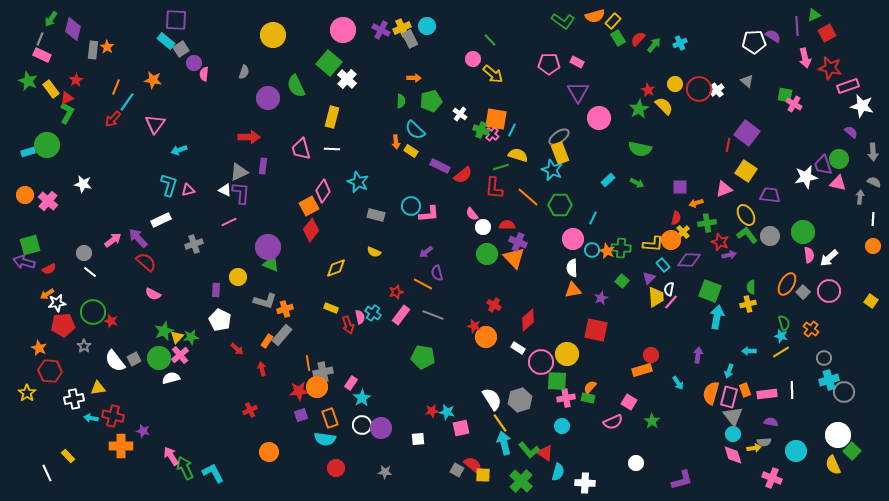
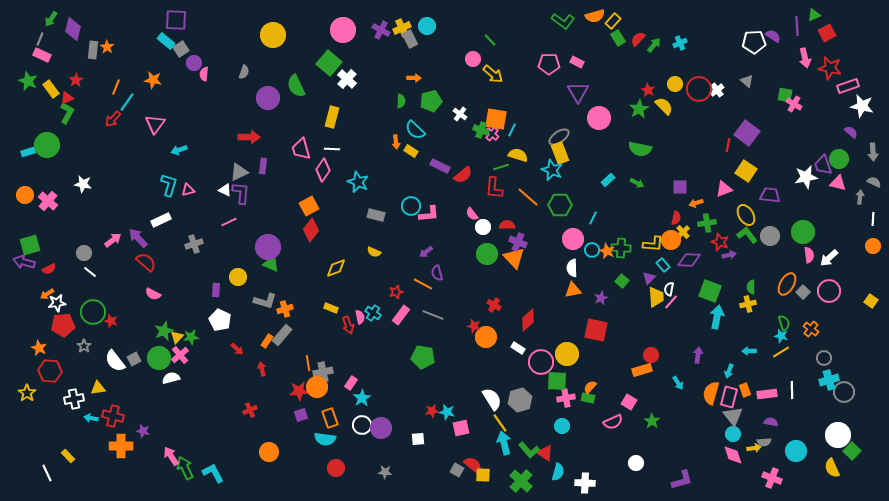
pink diamond at (323, 191): moved 21 px up
yellow semicircle at (833, 465): moved 1 px left, 3 px down
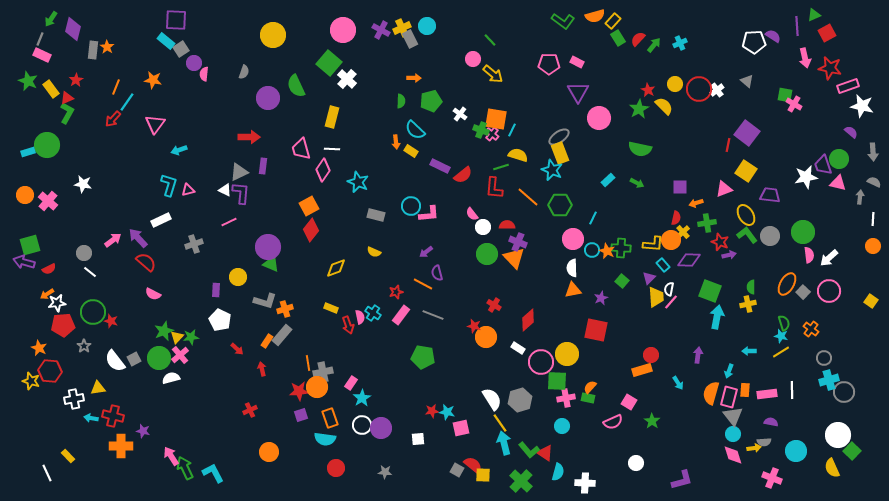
orange rectangle at (745, 390): rotated 24 degrees clockwise
yellow star at (27, 393): moved 4 px right, 12 px up; rotated 18 degrees counterclockwise
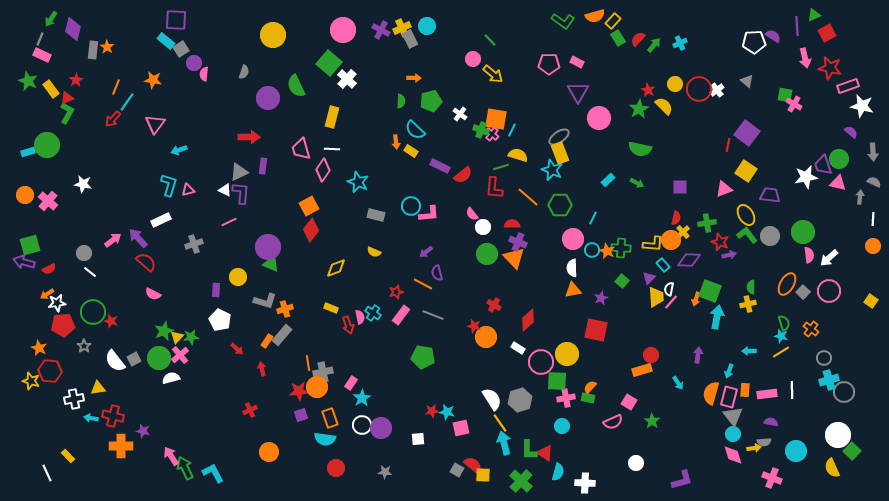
orange arrow at (696, 203): moved 96 px down; rotated 56 degrees counterclockwise
red semicircle at (507, 225): moved 5 px right, 1 px up
green L-shape at (529, 450): rotated 40 degrees clockwise
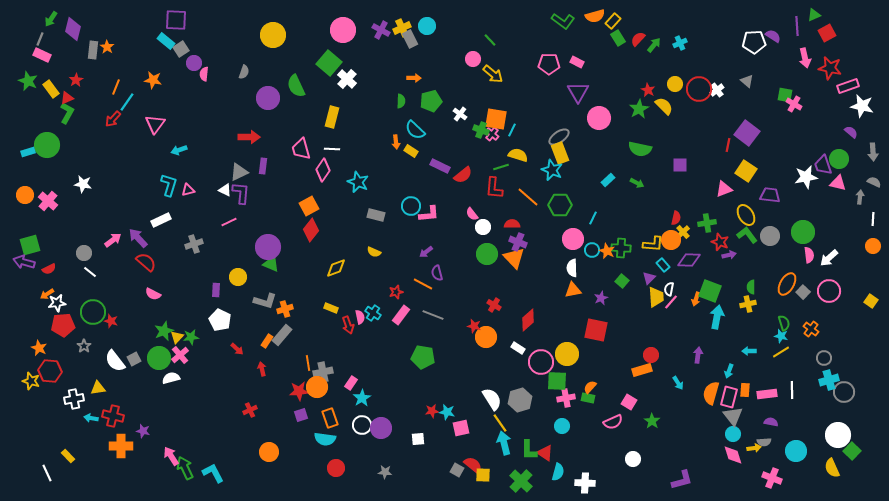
purple square at (680, 187): moved 22 px up
white circle at (636, 463): moved 3 px left, 4 px up
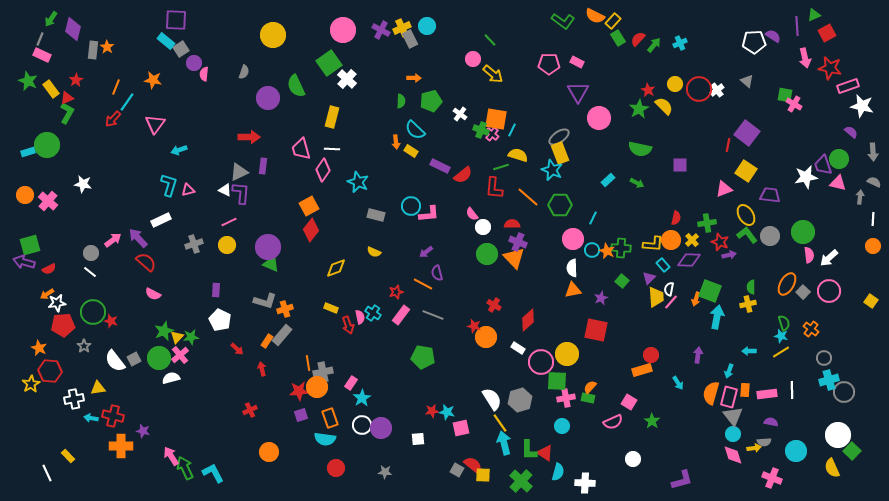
orange semicircle at (595, 16): rotated 42 degrees clockwise
green square at (329, 63): rotated 15 degrees clockwise
yellow cross at (683, 232): moved 9 px right, 8 px down
gray circle at (84, 253): moved 7 px right
yellow circle at (238, 277): moved 11 px left, 32 px up
yellow star at (31, 381): moved 3 px down; rotated 24 degrees clockwise
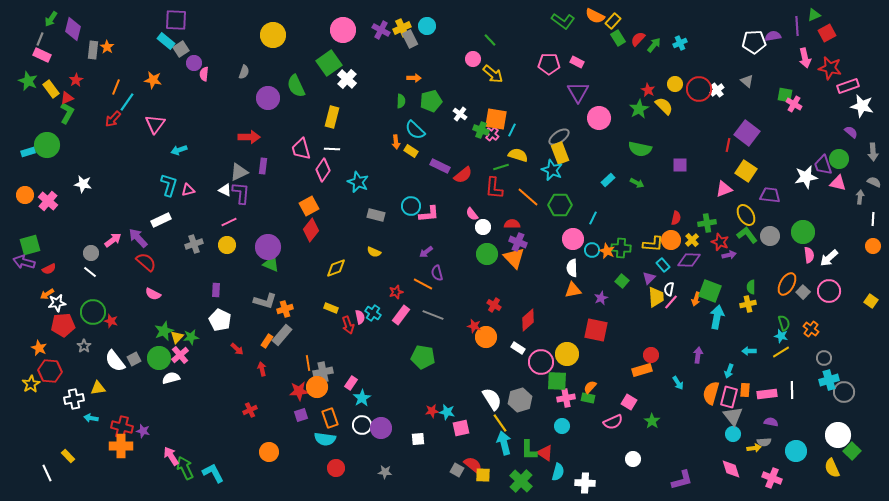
purple semicircle at (773, 36): rotated 42 degrees counterclockwise
red cross at (113, 416): moved 9 px right, 11 px down
pink diamond at (733, 455): moved 2 px left, 14 px down
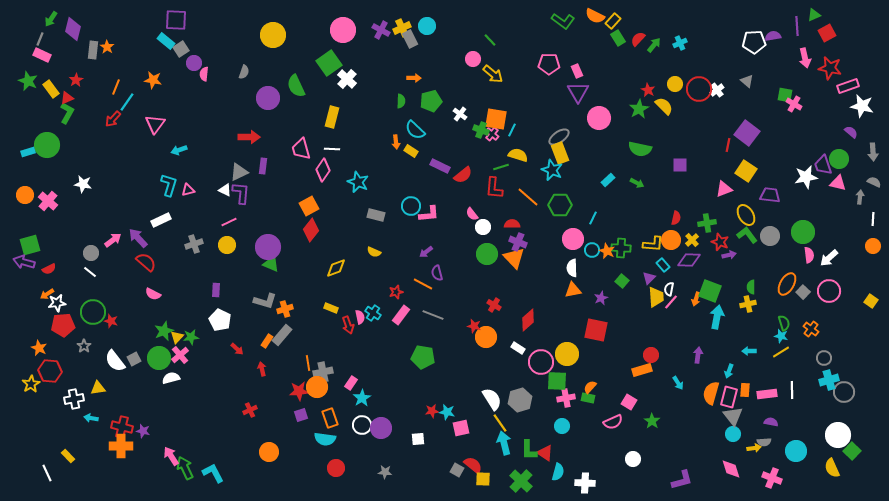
pink rectangle at (577, 62): moved 9 px down; rotated 40 degrees clockwise
yellow square at (483, 475): moved 4 px down
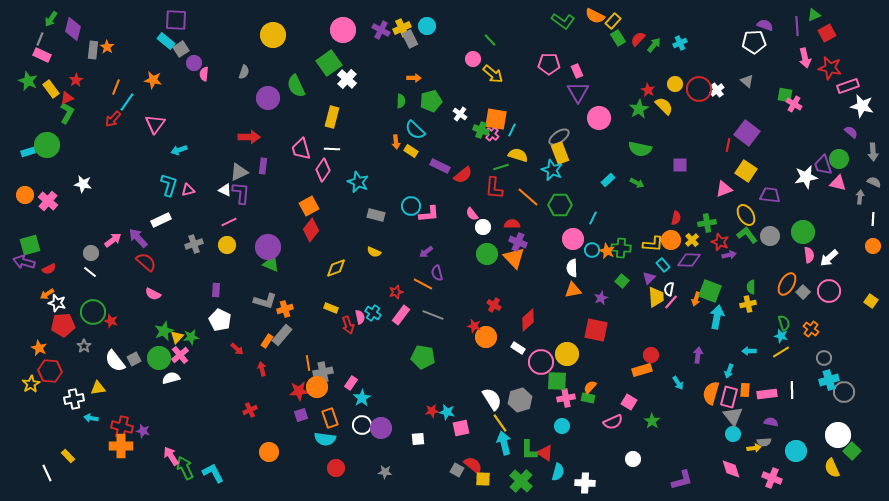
purple semicircle at (773, 36): moved 8 px left, 11 px up; rotated 28 degrees clockwise
white star at (57, 303): rotated 24 degrees clockwise
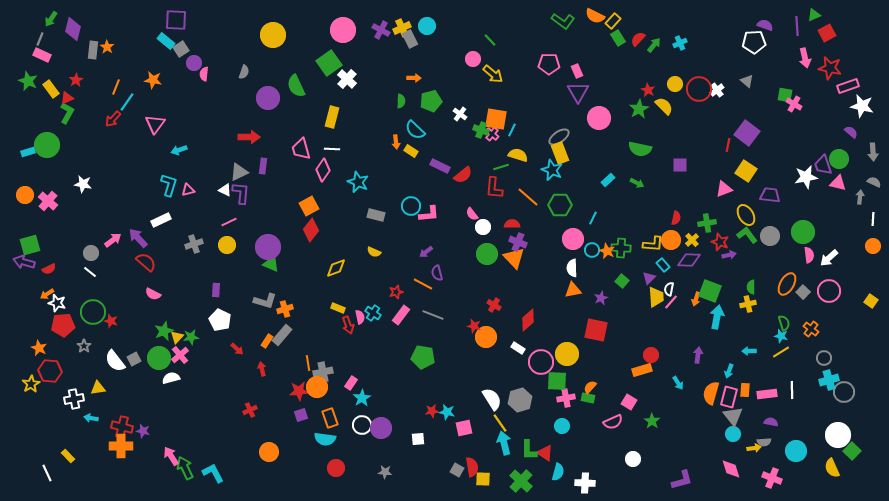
yellow rectangle at (331, 308): moved 7 px right
pink square at (461, 428): moved 3 px right
red semicircle at (473, 465): moved 1 px left, 2 px down; rotated 42 degrees clockwise
